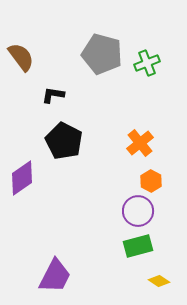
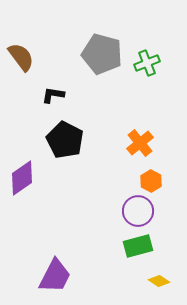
black pentagon: moved 1 px right, 1 px up
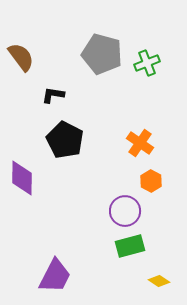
orange cross: rotated 16 degrees counterclockwise
purple diamond: rotated 54 degrees counterclockwise
purple circle: moved 13 px left
green rectangle: moved 8 px left
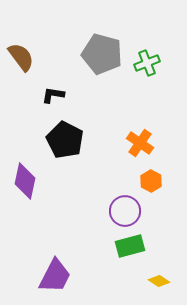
purple diamond: moved 3 px right, 3 px down; rotated 12 degrees clockwise
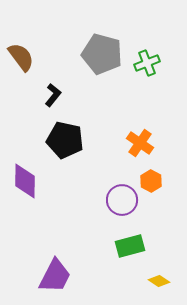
black L-shape: rotated 120 degrees clockwise
black pentagon: rotated 15 degrees counterclockwise
purple diamond: rotated 12 degrees counterclockwise
purple circle: moved 3 px left, 11 px up
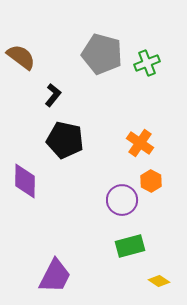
brown semicircle: rotated 16 degrees counterclockwise
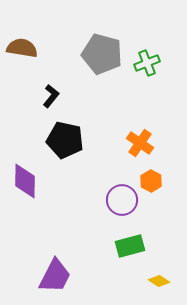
brown semicircle: moved 1 px right, 9 px up; rotated 28 degrees counterclockwise
black L-shape: moved 2 px left, 1 px down
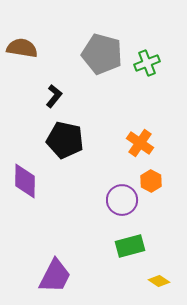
black L-shape: moved 3 px right
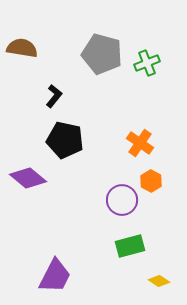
purple diamond: moved 3 px right, 3 px up; rotated 51 degrees counterclockwise
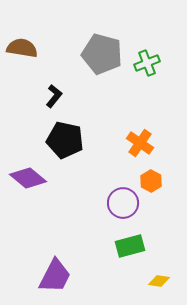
purple circle: moved 1 px right, 3 px down
yellow diamond: rotated 25 degrees counterclockwise
